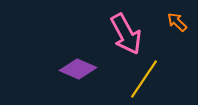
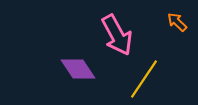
pink arrow: moved 9 px left, 1 px down
purple diamond: rotated 33 degrees clockwise
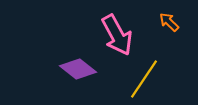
orange arrow: moved 8 px left
purple diamond: rotated 18 degrees counterclockwise
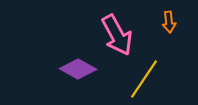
orange arrow: rotated 140 degrees counterclockwise
purple diamond: rotated 9 degrees counterclockwise
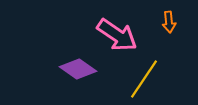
pink arrow: rotated 27 degrees counterclockwise
purple diamond: rotated 6 degrees clockwise
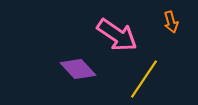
orange arrow: moved 2 px right; rotated 10 degrees counterclockwise
purple diamond: rotated 12 degrees clockwise
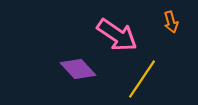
yellow line: moved 2 px left
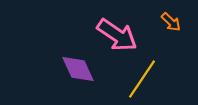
orange arrow: rotated 30 degrees counterclockwise
purple diamond: rotated 18 degrees clockwise
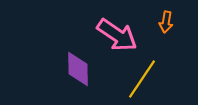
orange arrow: moved 5 px left; rotated 55 degrees clockwise
purple diamond: rotated 24 degrees clockwise
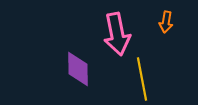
pink arrow: moved 1 px up; rotated 45 degrees clockwise
yellow line: rotated 45 degrees counterclockwise
